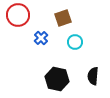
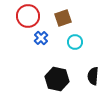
red circle: moved 10 px right, 1 px down
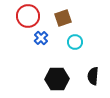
black hexagon: rotated 15 degrees counterclockwise
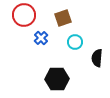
red circle: moved 4 px left, 1 px up
black semicircle: moved 4 px right, 18 px up
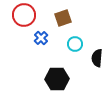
cyan circle: moved 2 px down
